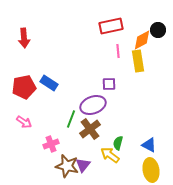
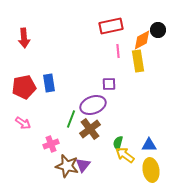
blue rectangle: rotated 48 degrees clockwise
pink arrow: moved 1 px left, 1 px down
blue triangle: rotated 28 degrees counterclockwise
yellow arrow: moved 15 px right
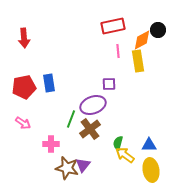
red rectangle: moved 2 px right
pink cross: rotated 21 degrees clockwise
brown star: moved 2 px down
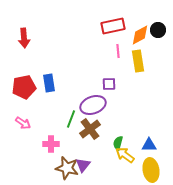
orange diamond: moved 2 px left, 5 px up
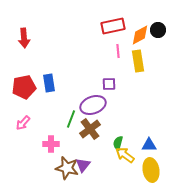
pink arrow: rotated 98 degrees clockwise
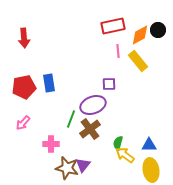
yellow rectangle: rotated 30 degrees counterclockwise
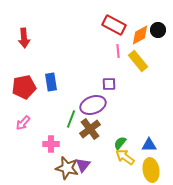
red rectangle: moved 1 px right, 1 px up; rotated 40 degrees clockwise
blue rectangle: moved 2 px right, 1 px up
green semicircle: moved 2 px right; rotated 24 degrees clockwise
yellow arrow: moved 2 px down
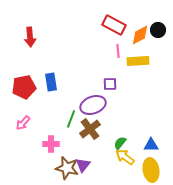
red arrow: moved 6 px right, 1 px up
yellow rectangle: rotated 55 degrees counterclockwise
purple square: moved 1 px right
blue triangle: moved 2 px right
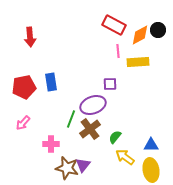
yellow rectangle: moved 1 px down
green semicircle: moved 5 px left, 6 px up
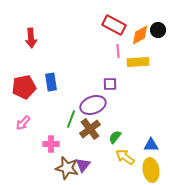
red arrow: moved 1 px right, 1 px down
